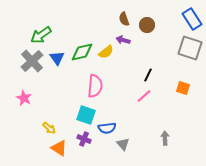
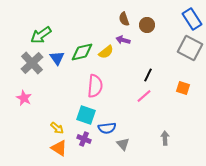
gray square: rotated 10 degrees clockwise
gray cross: moved 2 px down
yellow arrow: moved 8 px right
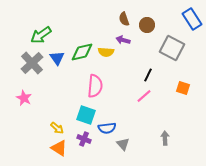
gray square: moved 18 px left
yellow semicircle: rotated 42 degrees clockwise
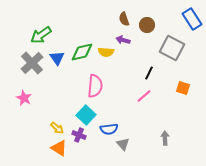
black line: moved 1 px right, 2 px up
cyan square: rotated 24 degrees clockwise
blue semicircle: moved 2 px right, 1 px down
purple cross: moved 5 px left, 4 px up
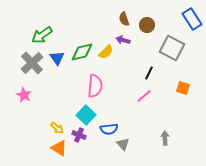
green arrow: moved 1 px right
yellow semicircle: rotated 49 degrees counterclockwise
pink star: moved 3 px up
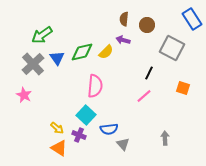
brown semicircle: rotated 24 degrees clockwise
gray cross: moved 1 px right, 1 px down
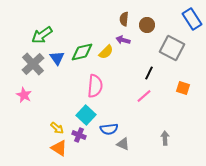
gray triangle: rotated 24 degrees counterclockwise
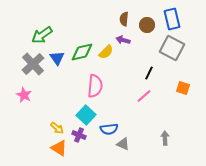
blue rectangle: moved 20 px left; rotated 20 degrees clockwise
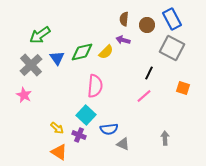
blue rectangle: rotated 15 degrees counterclockwise
green arrow: moved 2 px left
gray cross: moved 2 px left, 1 px down
orange triangle: moved 4 px down
